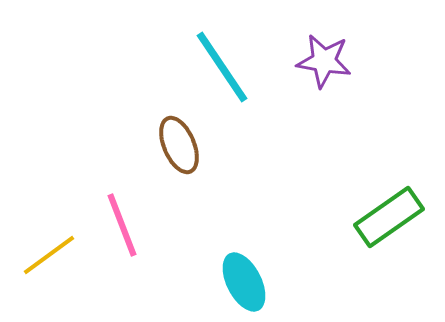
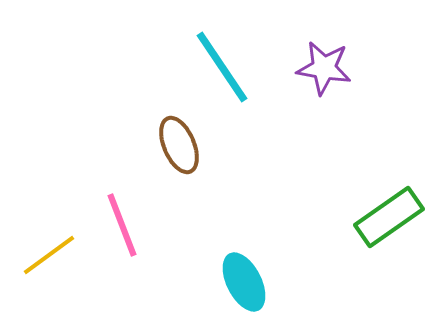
purple star: moved 7 px down
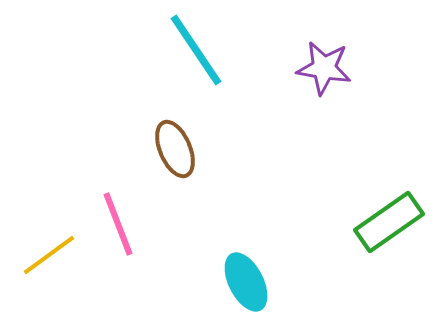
cyan line: moved 26 px left, 17 px up
brown ellipse: moved 4 px left, 4 px down
green rectangle: moved 5 px down
pink line: moved 4 px left, 1 px up
cyan ellipse: moved 2 px right
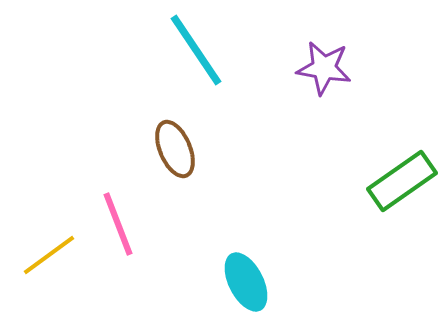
green rectangle: moved 13 px right, 41 px up
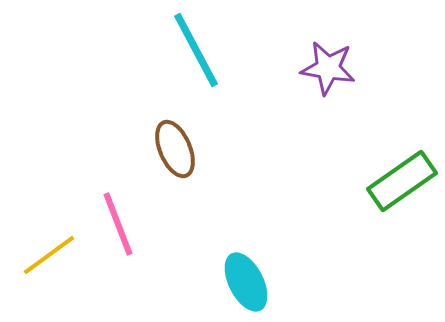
cyan line: rotated 6 degrees clockwise
purple star: moved 4 px right
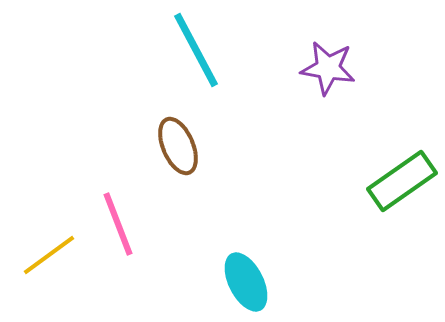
brown ellipse: moved 3 px right, 3 px up
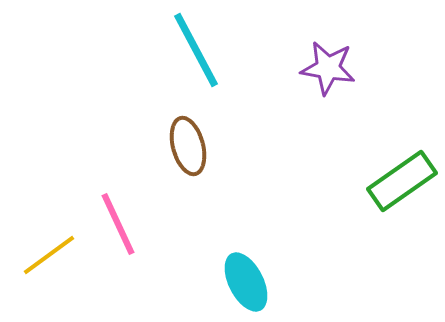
brown ellipse: moved 10 px right; rotated 8 degrees clockwise
pink line: rotated 4 degrees counterclockwise
